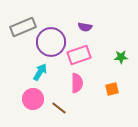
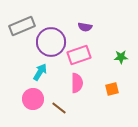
gray rectangle: moved 1 px left, 1 px up
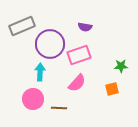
purple circle: moved 1 px left, 2 px down
green star: moved 9 px down
cyan arrow: rotated 30 degrees counterclockwise
pink semicircle: rotated 42 degrees clockwise
brown line: rotated 35 degrees counterclockwise
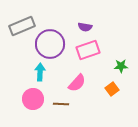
pink rectangle: moved 9 px right, 5 px up
orange square: rotated 24 degrees counterclockwise
brown line: moved 2 px right, 4 px up
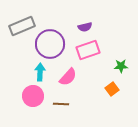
purple semicircle: rotated 24 degrees counterclockwise
pink semicircle: moved 9 px left, 6 px up
pink circle: moved 3 px up
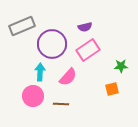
purple circle: moved 2 px right
pink rectangle: rotated 15 degrees counterclockwise
orange square: rotated 24 degrees clockwise
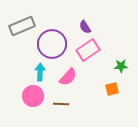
purple semicircle: rotated 72 degrees clockwise
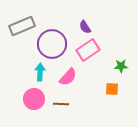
orange square: rotated 16 degrees clockwise
pink circle: moved 1 px right, 3 px down
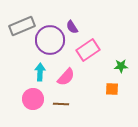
purple semicircle: moved 13 px left
purple circle: moved 2 px left, 4 px up
pink semicircle: moved 2 px left
pink circle: moved 1 px left
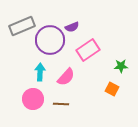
purple semicircle: rotated 80 degrees counterclockwise
orange square: rotated 24 degrees clockwise
